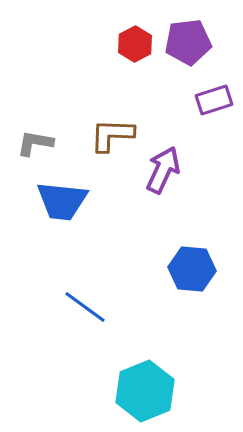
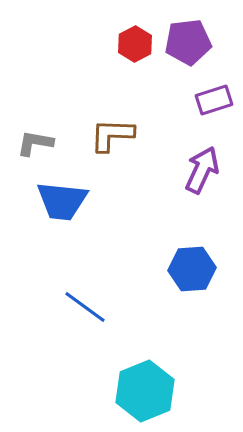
purple arrow: moved 39 px right
blue hexagon: rotated 9 degrees counterclockwise
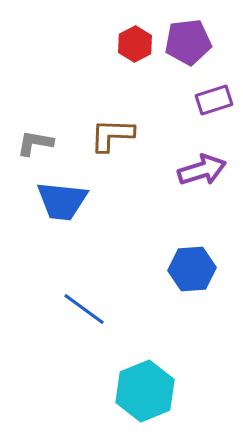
purple arrow: rotated 48 degrees clockwise
blue line: moved 1 px left, 2 px down
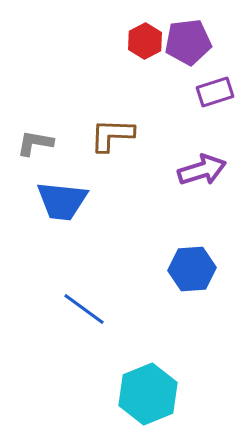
red hexagon: moved 10 px right, 3 px up
purple rectangle: moved 1 px right, 8 px up
cyan hexagon: moved 3 px right, 3 px down
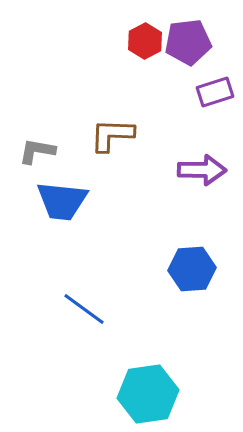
gray L-shape: moved 2 px right, 8 px down
purple arrow: rotated 18 degrees clockwise
cyan hexagon: rotated 14 degrees clockwise
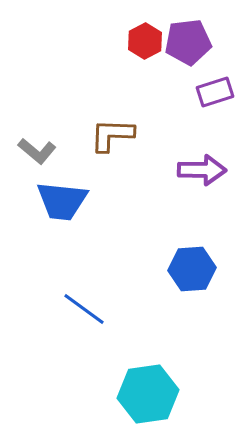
gray L-shape: rotated 150 degrees counterclockwise
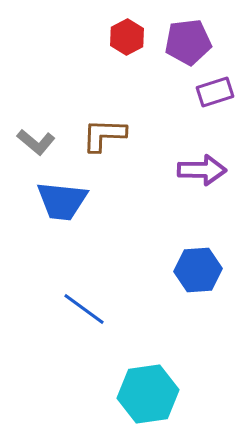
red hexagon: moved 18 px left, 4 px up
brown L-shape: moved 8 px left
gray L-shape: moved 1 px left, 9 px up
blue hexagon: moved 6 px right, 1 px down
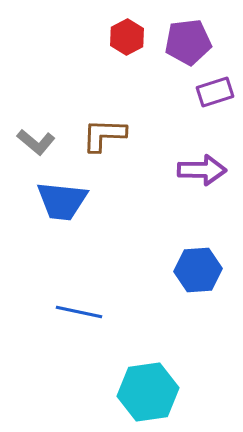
blue line: moved 5 px left, 3 px down; rotated 24 degrees counterclockwise
cyan hexagon: moved 2 px up
